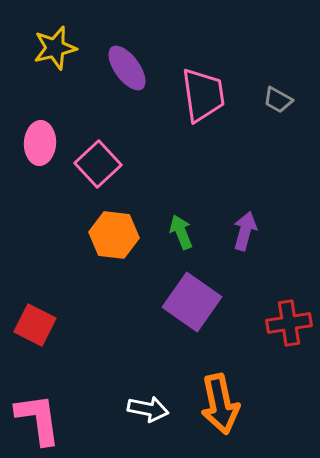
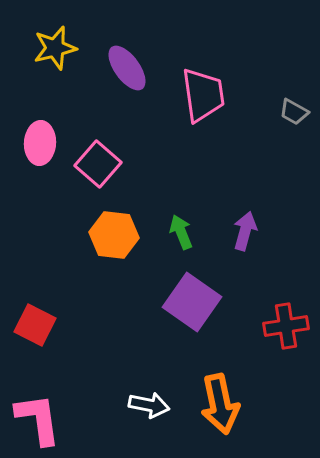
gray trapezoid: moved 16 px right, 12 px down
pink square: rotated 6 degrees counterclockwise
red cross: moved 3 px left, 3 px down
white arrow: moved 1 px right, 4 px up
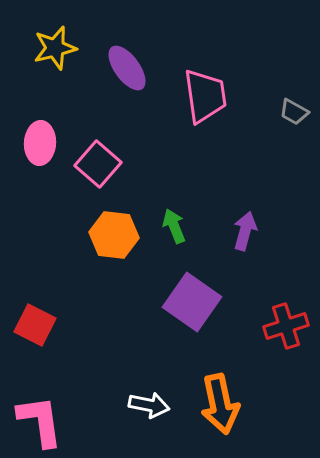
pink trapezoid: moved 2 px right, 1 px down
green arrow: moved 7 px left, 6 px up
red cross: rotated 9 degrees counterclockwise
pink L-shape: moved 2 px right, 2 px down
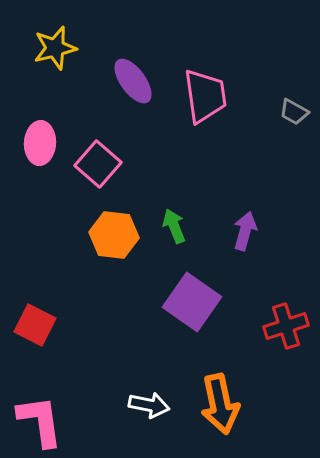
purple ellipse: moved 6 px right, 13 px down
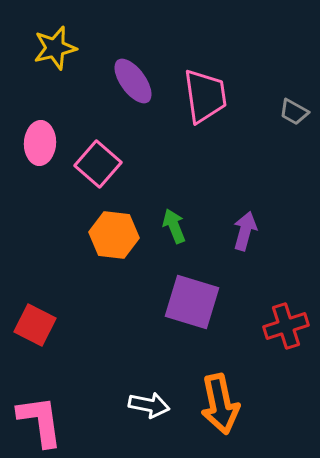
purple square: rotated 18 degrees counterclockwise
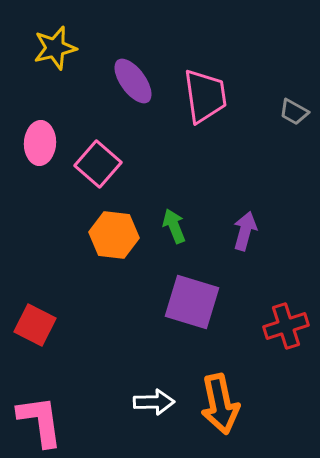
white arrow: moved 5 px right, 3 px up; rotated 12 degrees counterclockwise
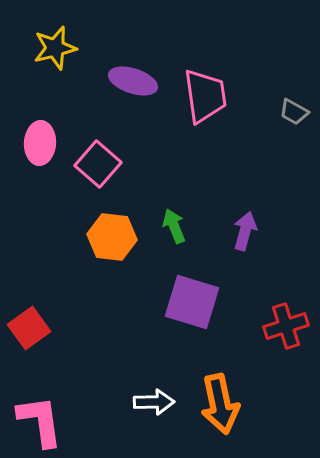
purple ellipse: rotated 36 degrees counterclockwise
orange hexagon: moved 2 px left, 2 px down
red square: moved 6 px left, 3 px down; rotated 27 degrees clockwise
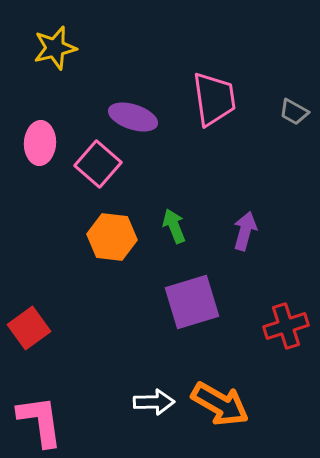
purple ellipse: moved 36 px down
pink trapezoid: moved 9 px right, 3 px down
purple square: rotated 34 degrees counterclockwise
orange arrow: rotated 48 degrees counterclockwise
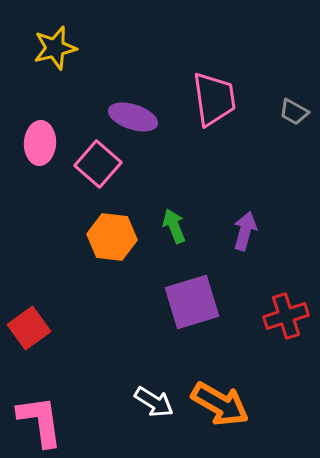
red cross: moved 10 px up
white arrow: rotated 33 degrees clockwise
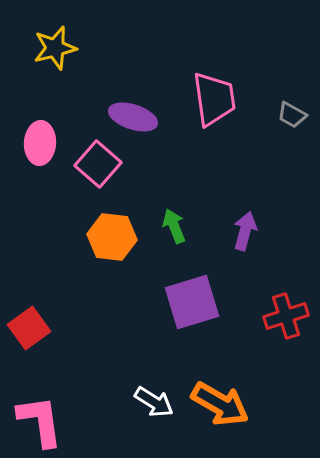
gray trapezoid: moved 2 px left, 3 px down
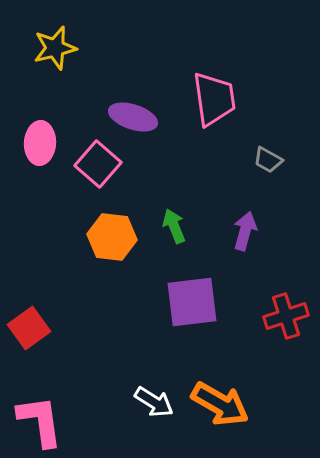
gray trapezoid: moved 24 px left, 45 px down
purple square: rotated 10 degrees clockwise
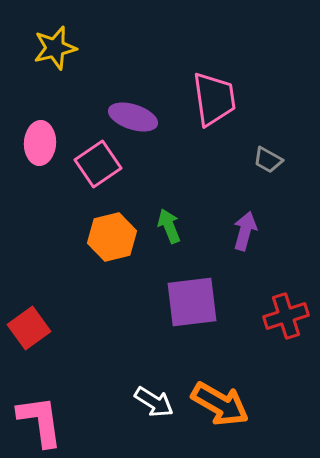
pink square: rotated 15 degrees clockwise
green arrow: moved 5 px left
orange hexagon: rotated 21 degrees counterclockwise
